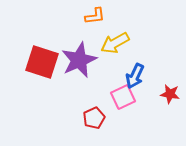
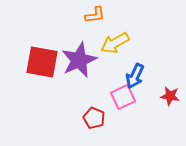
orange L-shape: moved 1 px up
red square: rotated 8 degrees counterclockwise
red star: moved 2 px down
red pentagon: rotated 25 degrees counterclockwise
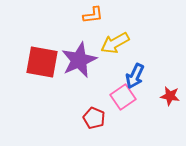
orange L-shape: moved 2 px left
pink square: rotated 10 degrees counterclockwise
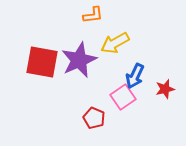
red star: moved 5 px left, 7 px up; rotated 24 degrees counterclockwise
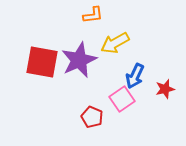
pink square: moved 1 px left, 2 px down
red pentagon: moved 2 px left, 1 px up
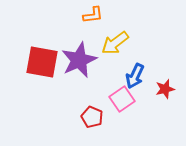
yellow arrow: rotated 8 degrees counterclockwise
